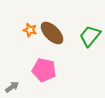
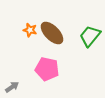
pink pentagon: moved 3 px right, 1 px up
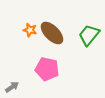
green trapezoid: moved 1 px left, 1 px up
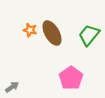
brown ellipse: rotated 15 degrees clockwise
pink pentagon: moved 24 px right, 9 px down; rotated 25 degrees clockwise
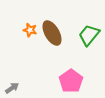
pink pentagon: moved 3 px down
gray arrow: moved 1 px down
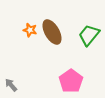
brown ellipse: moved 1 px up
gray arrow: moved 1 px left, 3 px up; rotated 96 degrees counterclockwise
